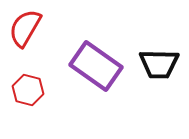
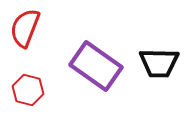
red semicircle: rotated 9 degrees counterclockwise
black trapezoid: moved 1 px up
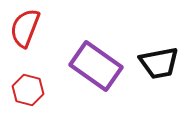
black trapezoid: rotated 12 degrees counterclockwise
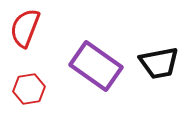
red hexagon: moved 1 px right, 1 px up; rotated 24 degrees counterclockwise
